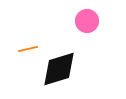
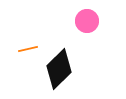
black diamond: rotated 27 degrees counterclockwise
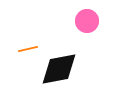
black diamond: rotated 33 degrees clockwise
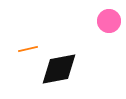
pink circle: moved 22 px right
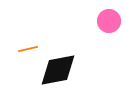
black diamond: moved 1 px left, 1 px down
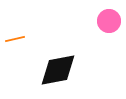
orange line: moved 13 px left, 10 px up
